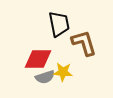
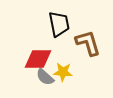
brown L-shape: moved 4 px right
gray semicircle: rotated 60 degrees clockwise
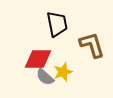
black trapezoid: moved 2 px left
brown L-shape: moved 4 px right, 2 px down
yellow star: rotated 24 degrees counterclockwise
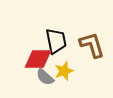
black trapezoid: moved 1 px left, 17 px down
yellow star: moved 1 px right, 1 px up
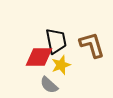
red diamond: moved 1 px right, 2 px up
yellow star: moved 3 px left, 6 px up
gray semicircle: moved 4 px right, 8 px down
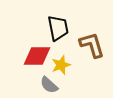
black trapezoid: moved 2 px right, 13 px up
red diamond: moved 2 px left, 1 px up
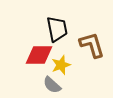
black trapezoid: moved 1 px left, 1 px down
red diamond: moved 2 px right, 1 px up
gray semicircle: moved 3 px right
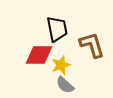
gray semicircle: moved 13 px right
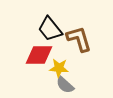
black trapezoid: moved 7 px left; rotated 152 degrees clockwise
brown L-shape: moved 13 px left, 6 px up
yellow star: moved 2 px left, 3 px down; rotated 24 degrees clockwise
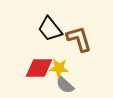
red diamond: moved 13 px down
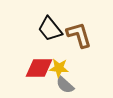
brown L-shape: moved 4 px up
